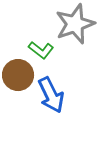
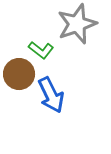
gray star: moved 2 px right
brown circle: moved 1 px right, 1 px up
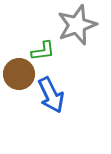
gray star: moved 1 px down
green L-shape: moved 2 px right, 1 px down; rotated 45 degrees counterclockwise
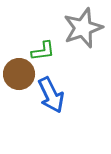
gray star: moved 6 px right, 3 px down
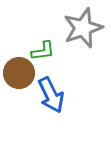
brown circle: moved 1 px up
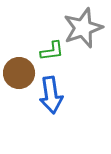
green L-shape: moved 9 px right
blue arrow: rotated 18 degrees clockwise
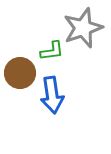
brown circle: moved 1 px right
blue arrow: moved 1 px right
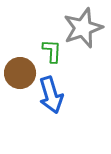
green L-shape: rotated 80 degrees counterclockwise
blue arrow: moved 1 px left; rotated 9 degrees counterclockwise
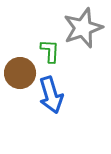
green L-shape: moved 2 px left
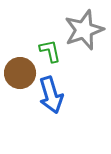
gray star: moved 1 px right, 2 px down
green L-shape: rotated 15 degrees counterclockwise
